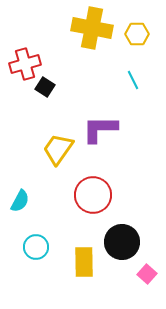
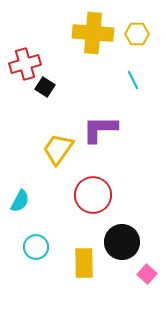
yellow cross: moved 1 px right, 5 px down; rotated 6 degrees counterclockwise
yellow rectangle: moved 1 px down
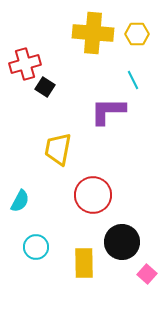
purple L-shape: moved 8 px right, 18 px up
yellow trapezoid: rotated 24 degrees counterclockwise
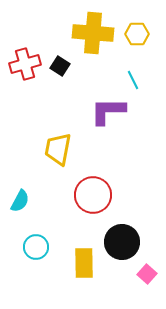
black square: moved 15 px right, 21 px up
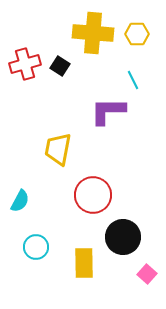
black circle: moved 1 px right, 5 px up
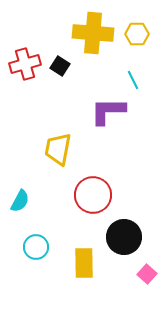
black circle: moved 1 px right
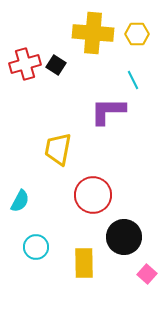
black square: moved 4 px left, 1 px up
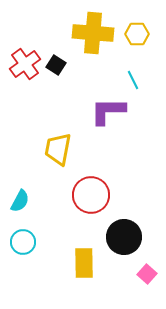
red cross: rotated 20 degrees counterclockwise
red circle: moved 2 px left
cyan circle: moved 13 px left, 5 px up
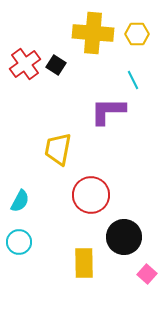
cyan circle: moved 4 px left
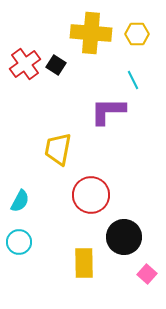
yellow cross: moved 2 px left
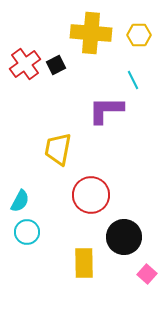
yellow hexagon: moved 2 px right, 1 px down
black square: rotated 30 degrees clockwise
purple L-shape: moved 2 px left, 1 px up
cyan circle: moved 8 px right, 10 px up
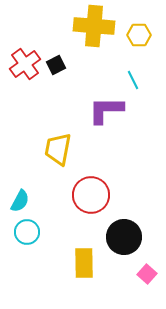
yellow cross: moved 3 px right, 7 px up
